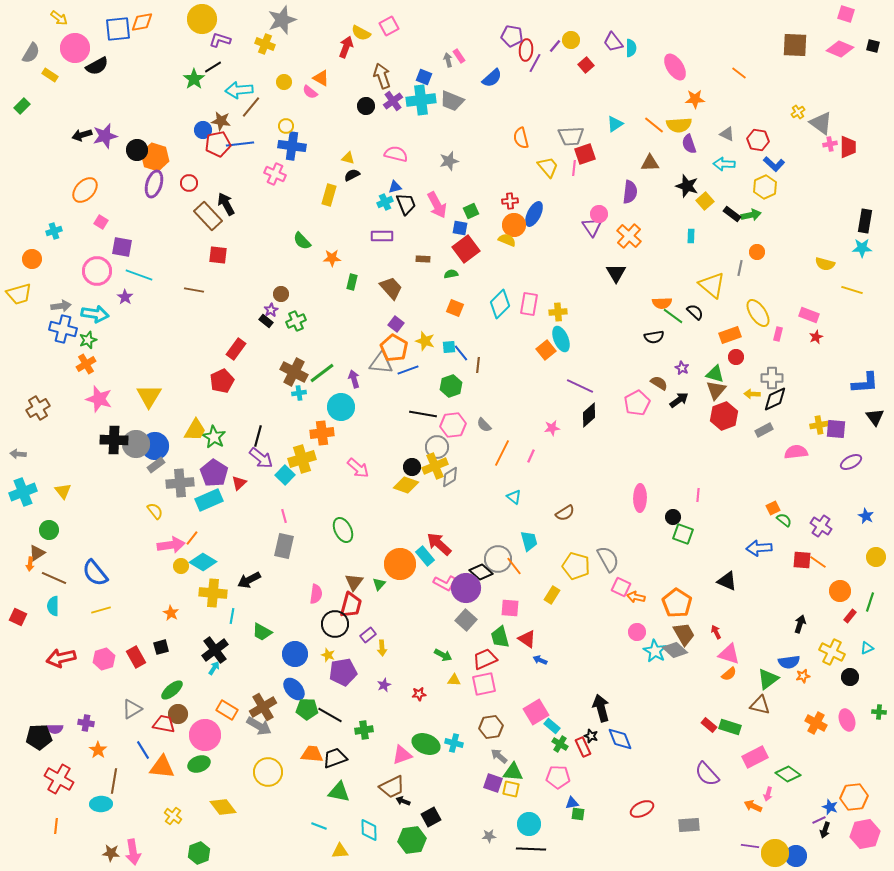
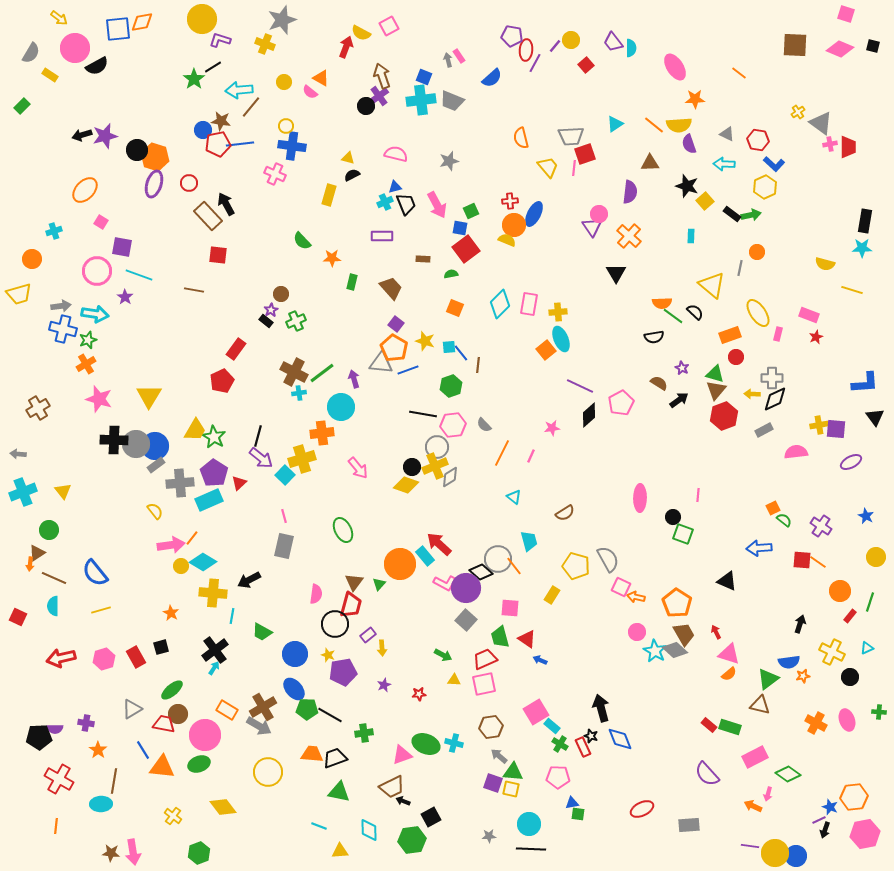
purple cross at (393, 101): moved 14 px left, 5 px up
pink pentagon at (637, 403): moved 16 px left
pink arrow at (358, 468): rotated 10 degrees clockwise
green cross at (364, 730): moved 3 px down
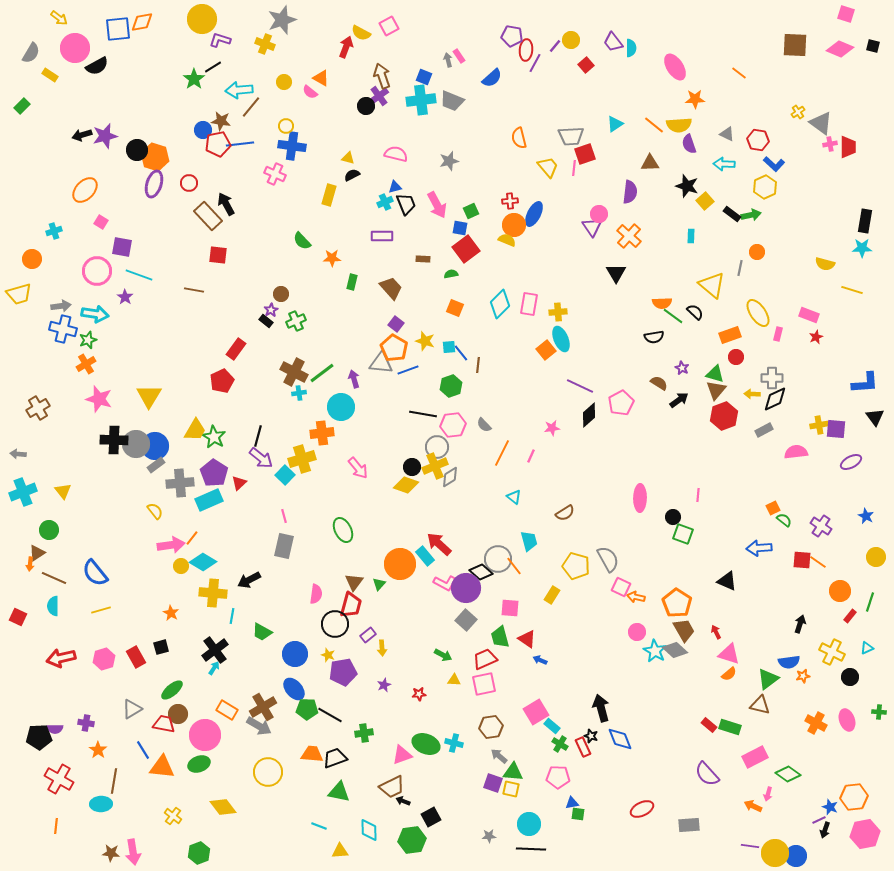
orange semicircle at (521, 138): moved 2 px left
brown trapezoid at (684, 634): moved 4 px up
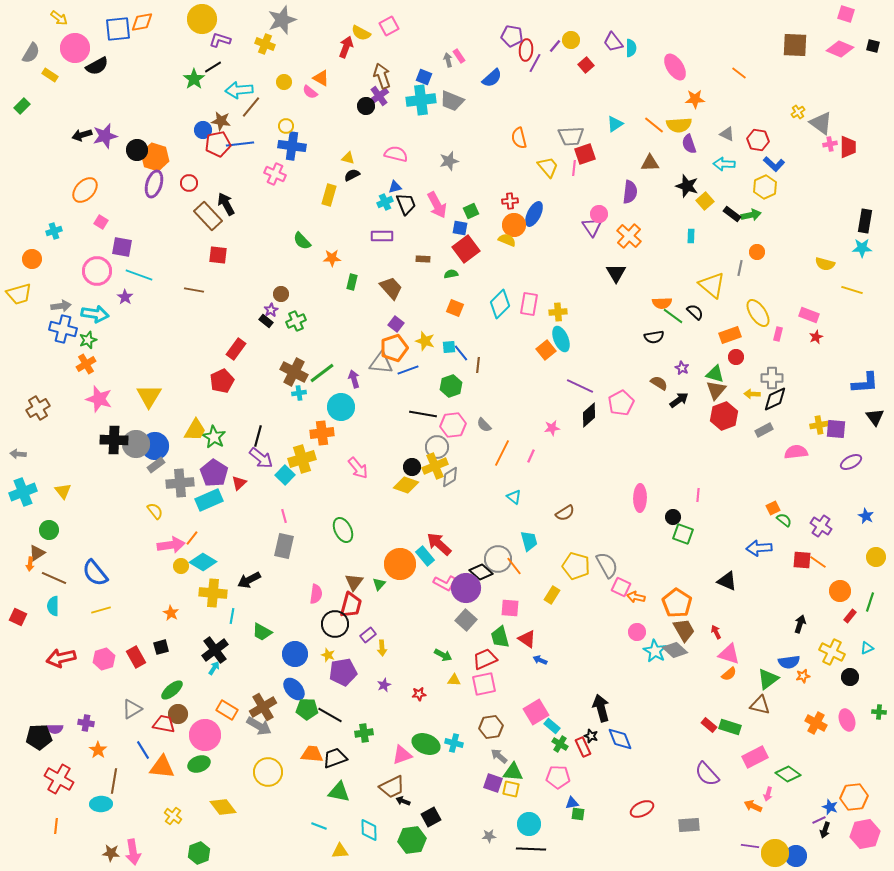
orange pentagon at (394, 348): rotated 24 degrees clockwise
gray semicircle at (608, 559): moved 1 px left, 6 px down
